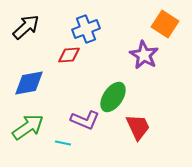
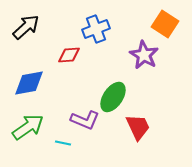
blue cross: moved 10 px right
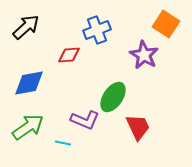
orange square: moved 1 px right
blue cross: moved 1 px right, 1 px down
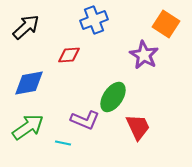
blue cross: moved 3 px left, 10 px up
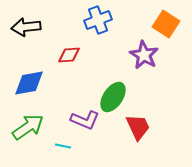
blue cross: moved 4 px right
black arrow: rotated 144 degrees counterclockwise
cyan line: moved 3 px down
